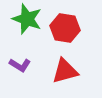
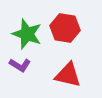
green star: moved 15 px down
red triangle: moved 3 px right, 4 px down; rotated 28 degrees clockwise
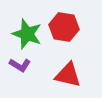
red hexagon: moved 1 px left, 1 px up
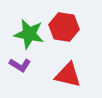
green star: moved 2 px right; rotated 8 degrees counterclockwise
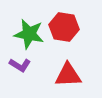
red triangle: rotated 16 degrees counterclockwise
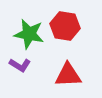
red hexagon: moved 1 px right, 1 px up
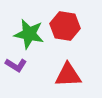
purple L-shape: moved 4 px left
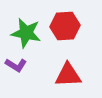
red hexagon: rotated 12 degrees counterclockwise
green star: moved 3 px left, 1 px up
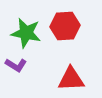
red triangle: moved 3 px right, 4 px down
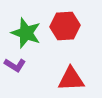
green star: rotated 8 degrees clockwise
purple L-shape: moved 1 px left
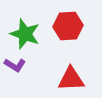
red hexagon: moved 3 px right
green star: moved 1 px left, 1 px down
